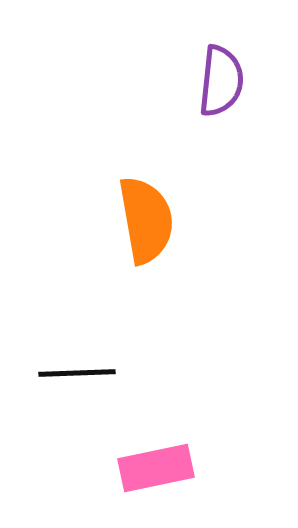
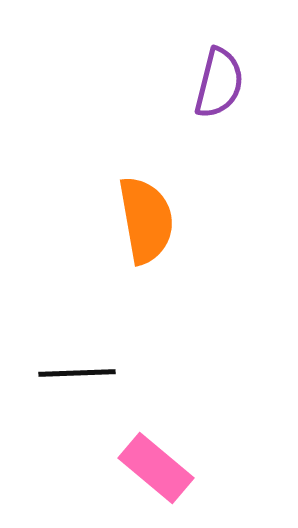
purple semicircle: moved 2 px left, 2 px down; rotated 8 degrees clockwise
pink rectangle: rotated 52 degrees clockwise
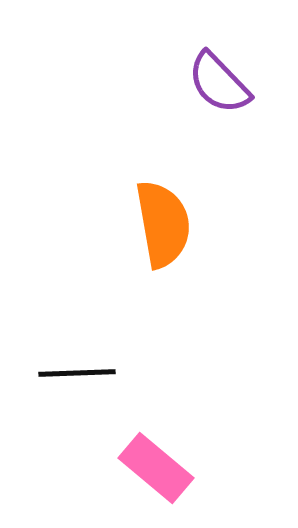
purple semicircle: rotated 122 degrees clockwise
orange semicircle: moved 17 px right, 4 px down
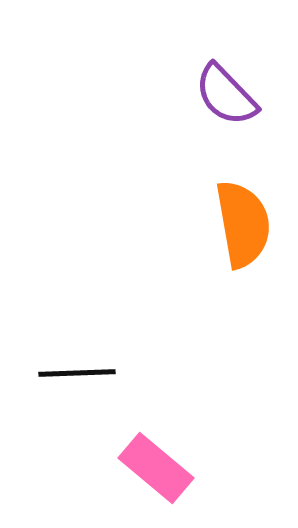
purple semicircle: moved 7 px right, 12 px down
orange semicircle: moved 80 px right
